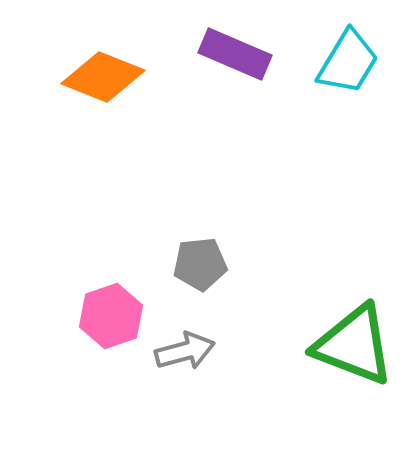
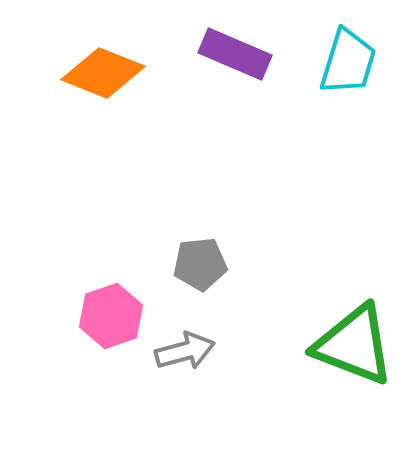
cyan trapezoid: rotated 14 degrees counterclockwise
orange diamond: moved 4 px up
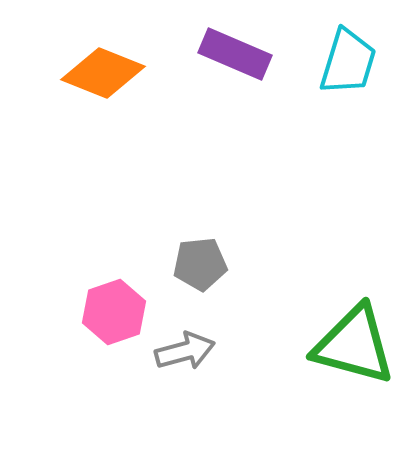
pink hexagon: moved 3 px right, 4 px up
green triangle: rotated 6 degrees counterclockwise
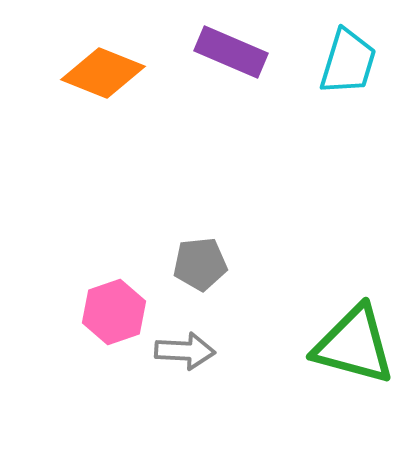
purple rectangle: moved 4 px left, 2 px up
gray arrow: rotated 18 degrees clockwise
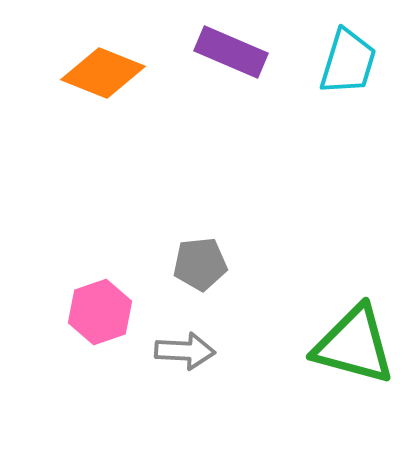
pink hexagon: moved 14 px left
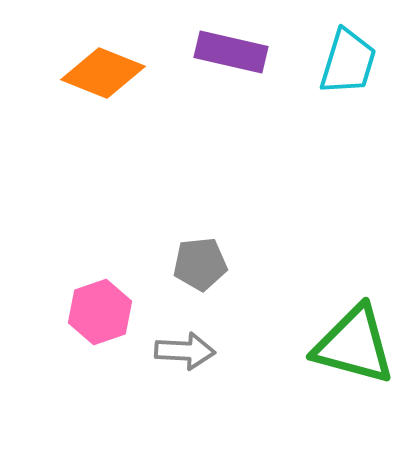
purple rectangle: rotated 10 degrees counterclockwise
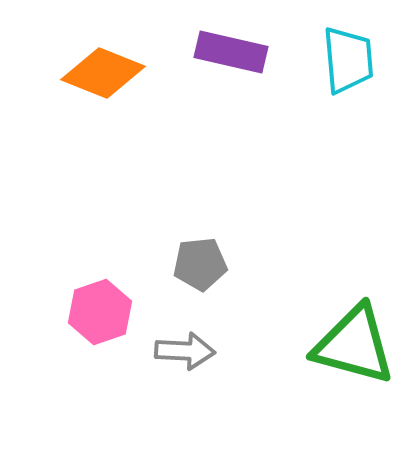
cyan trapezoid: moved 2 px up; rotated 22 degrees counterclockwise
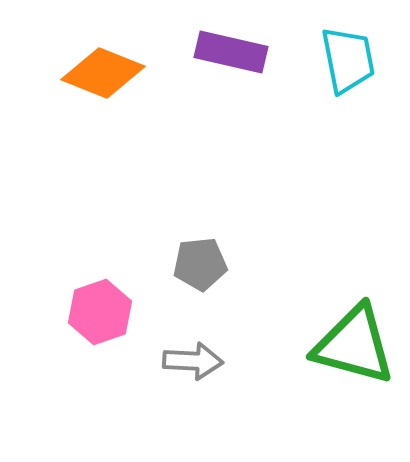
cyan trapezoid: rotated 6 degrees counterclockwise
gray arrow: moved 8 px right, 10 px down
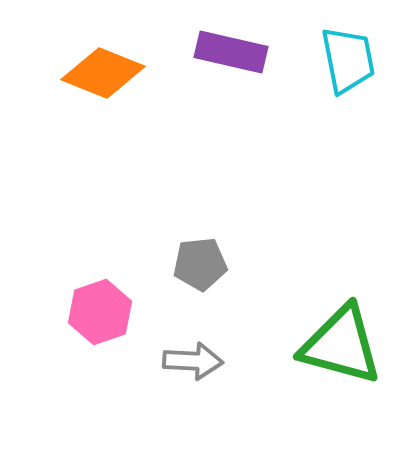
green triangle: moved 13 px left
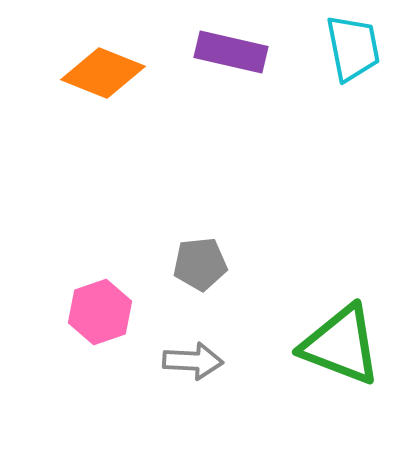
cyan trapezoid: moved 5 px right, 12 px up
green triangle: rotated 6 degrees clockwise
